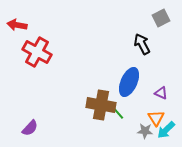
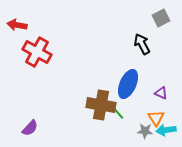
blue ellipse: moved 1 px left, 2 px down
cyan arrow: rotated 36 degrees clockwise
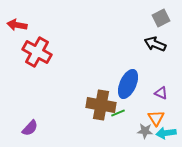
black arrow: moved 13 px right; rotated 40 degrees counterclockwise
green line: rotated 72 degrees counterclockwise
cyan arrow: moved 3 px down
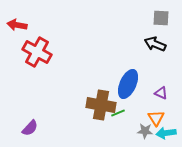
gray square: rotated 30 degrees clockwise
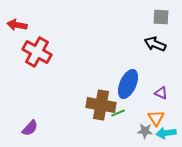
gray square: moved 1 px up
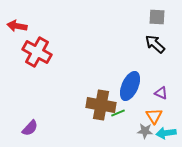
gray square: moved 4 px left
red arrow: moved 1 px down
black arrow: rotated 20 degrees clockwise
blue ellipse: moved 2 px right, 2 px down
orange triangle: moved 2 px left, 2 px up
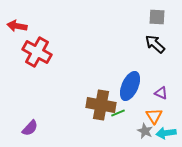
gray star: rotated 21 degrees clockwise
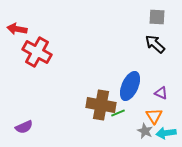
red arrow: moved 3 px down
purple semicircle: moved 6 px left, 1 px up; rotated 24 degrees clockwise
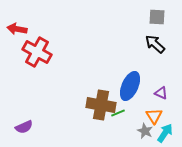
cyan arrow: moved 1 px left; rotated 132 degrees clockwise
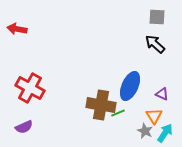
red cross: moved 7 px left, 36 px down
purple triangle: moved 1 px right, 1 px down
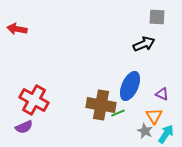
black arrow: moved 11 px left; rotated 115 degrees clockwise
red cross: moved 4 px right, 12 px down
cyan arrow: moved 1 px right, 1 px down
